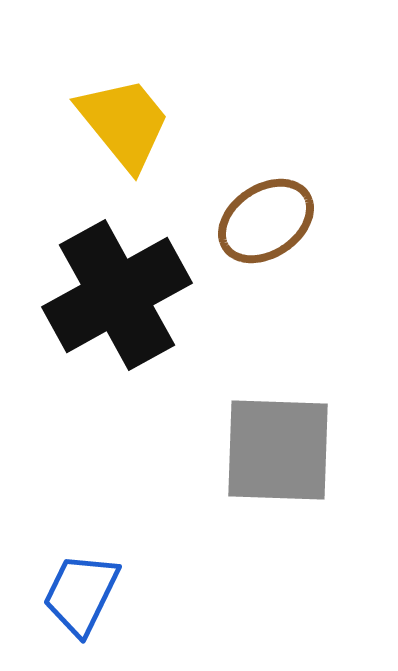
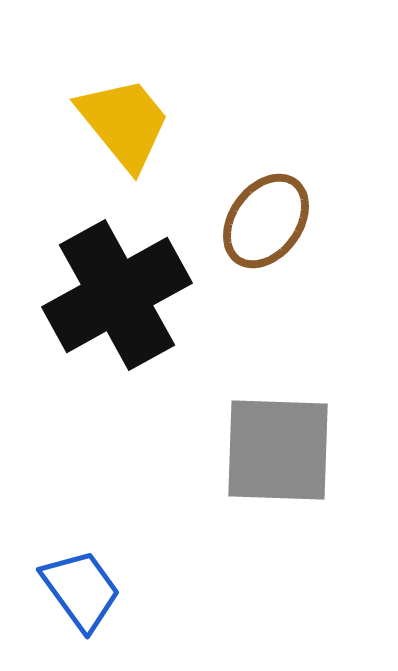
brown ellipse: rotated 20 degrees counterclockwise
blue trapezoid: moved 4 px up; rotated 118 degrees clockwise
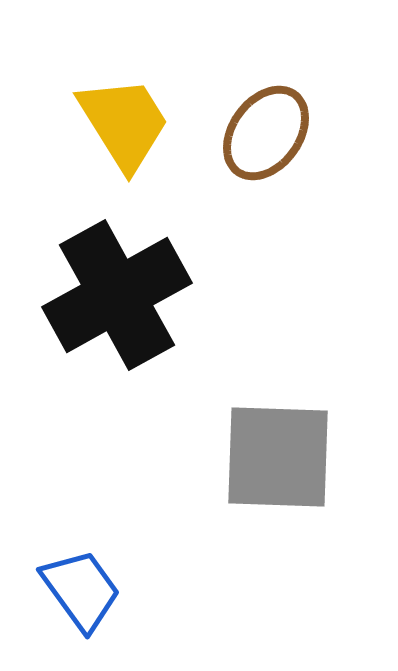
yellow trapezoid: rotated 7 degrees clockwise
brown ellipse: moved 88 px up
gray square: moved 7 px down
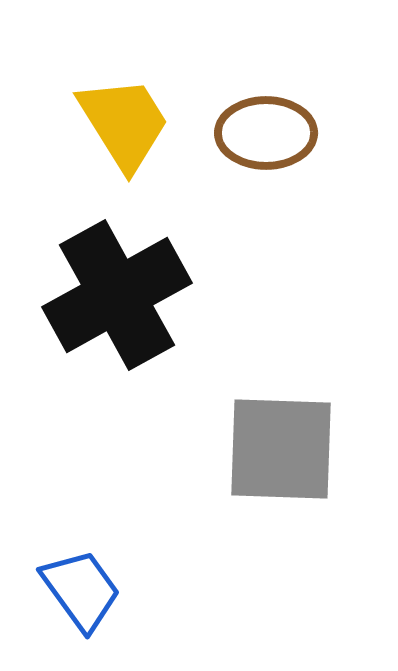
brown ellipse: rotated 54 degrees clockwise
gray square: moved 3 px right, 8 px up
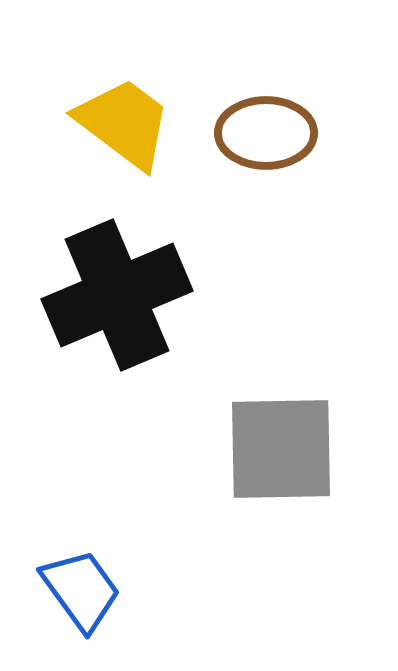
yellow trapezoid: rotated 21 degrees counterclockwise
black cross: rotated 6 degrees clockwise
gray square: rotated 3 degrees counterclockwise
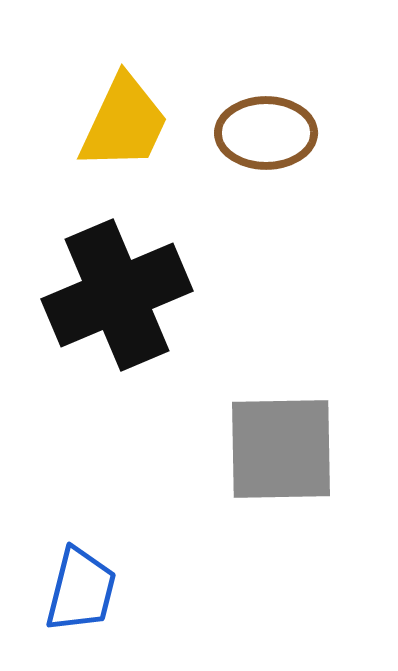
yellow trapezoid: rotated 78 degrees clockwise
blue trapezoid: rotated 50 degrees clockwise
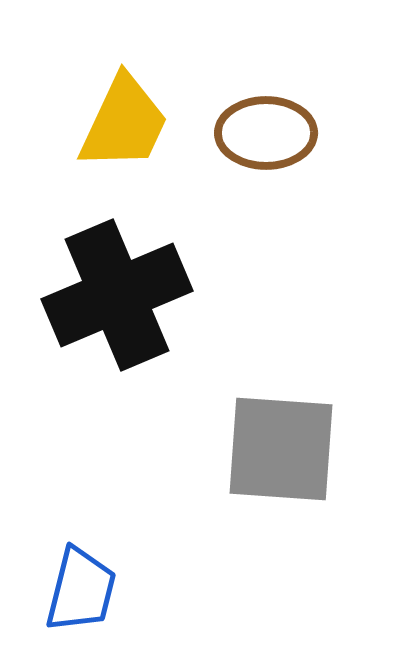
gray square: rotated 5 degrees clockwise
